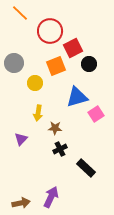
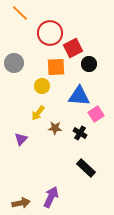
red circle: moved 2 px down
orange square: moved 1 px down; rotated 18 degrees clockwise
yellow circle: moved 7 px right, 3 px down
blue triangle: moved 2 px right, 1 px up; rotated 20 degrees clockwise
yellow arrow: rotated 28 degrees clockwise
black cross: moved 20 px right, 16 px up; rotated 32 degrees counterclockwise
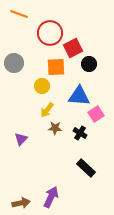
orange line: moved 1 px left, 1 px down; rotated 24 degrees counterclockwise
yellow arrow: moved 9 px right, 3 px up
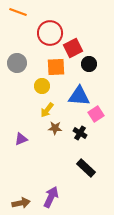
orange line: moved 1 px left, 2 px up
gray circle: moved 3 px right
purple triangle: rotated 24 degrees clockwise
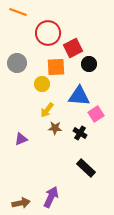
red circle: moved 2 px left
yellow circle: moved 2 px up
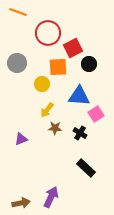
orange square: moved 2 px right
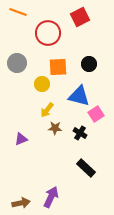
red square: moved 7 px right, 31 px up
blue triangle: rotated 10 degrees clockwise
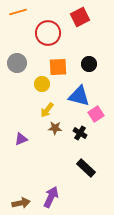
orange line: rotated 36 degrees counterclockwise
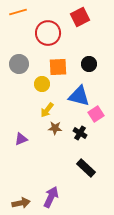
gray circle: moved 2 px right, 1 px down
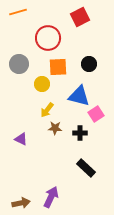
red circle: moved 5 px down
black cross: rotated 32 degrees counterclockwise
purple triangle: rotated 48 degrees clockwise
